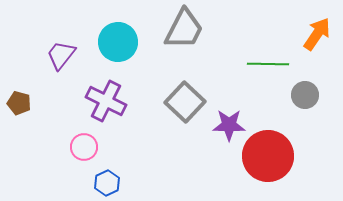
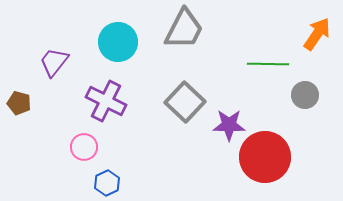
purple trapezoid: moved 7 px left, 7 px down
red circle: moved 3 px left, 1 px down
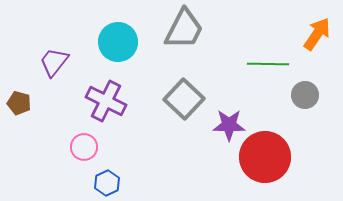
gray square: moved 1 px left, 3 px up
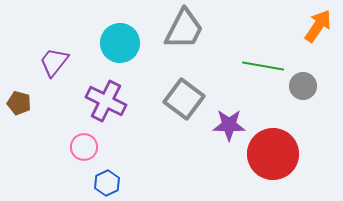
orange arrow: moved 1 px right, 8 px up
cyan circle: moved 2 px right, 1 px down
green line: moved 5 px left, 2 px down; rotated 9 degrees clockwise
gray circle: moved 2 px left, 9 px up
gray square: rotated 6 degrees counterclockwise
red circle: moved 8 px right, 3 px up
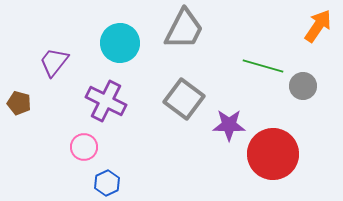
green line: rotated 6 degrees clockwise
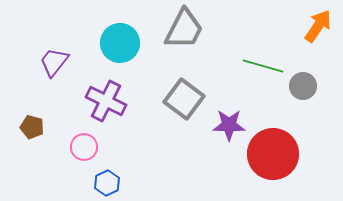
brown pentagon: moved 13 px right, 24 px down
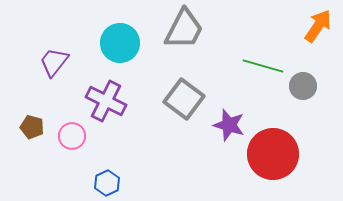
purple star: rotated 16 degrees clockwise
pink circle: moved 12 px left, 11 px up
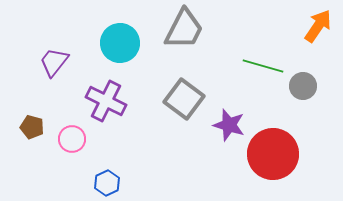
pink circle: moved 3 px down
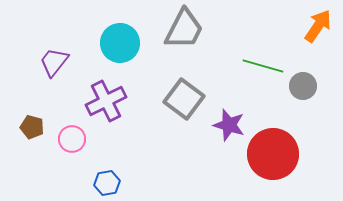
purple cross: rotated 36 degrees clockwise
blue hexagon: rotated 15 degrees clockwise
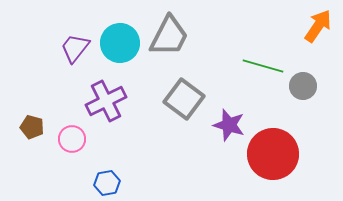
gray trapezoid: moved 15 px left, 7 px down
purple trapezoid: moved 21 px right, 14 px up
